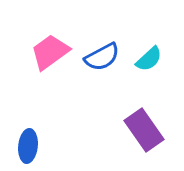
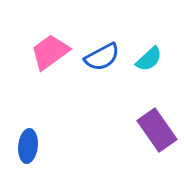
purple rectangle: moved 13 px right
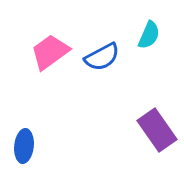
cyan semicircle: moved 24 px up; rotated 24 degrees counterclockwise
blue ellipse: moved 4 px left
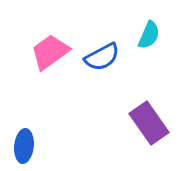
purple rectangle: moved 8 px left, 7 px up
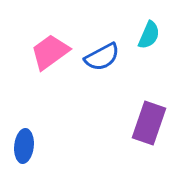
purple rectangle: rotated 54 degrees clockwise
